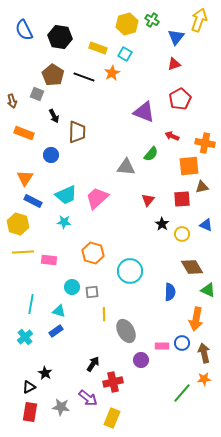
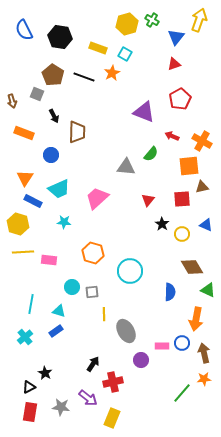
orange cross at (205, 143): moved 3 px left, 2 px up; rotated 18 degrees clockwise
cyan trapezoid at (66, 195): moved 7 px left, 6 px up
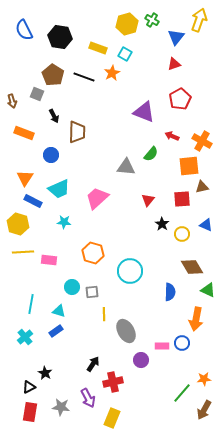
brown arrow at (204, 353): moved 57 px down; rotated 138 degrees counterclockwise
purple arrow at (88, 398): rotated 24 degrees clockwise
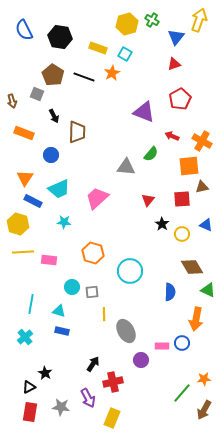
blue rectangle at (56, 331): moved 6 px right; rotated 48 degrees clockwise
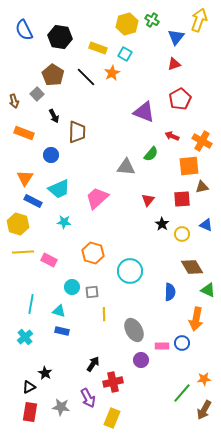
black line at (84, 77): moved 2 px right; rotated 25 degrees clockwise
gray square at (37, 94): rotated 24 degrees clockwise
brown arrow at (12, 101): moved 2 px right
pink rectangle at (49, 260): rotated 21 degrees clockwise
gray ellipse at (126, 331): moved 8 px right, 1 px up
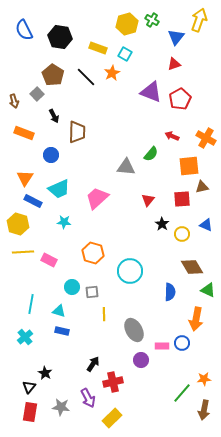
purple triangle at (144, 112): moved 7 px right, 20 px up
orange cross at (202, 141): moved 4 px right, 3 px up
black triangle at (29, 387): rotated 24 degrees counterclockwise
brown arrow at (204, 410): rotated 18 degrees counterclockwise
yellow rectangle at (112, 418): rotated 24 degrees clockwise
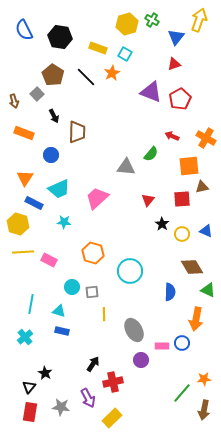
blue rectangle at (33, 201): moved 1 px right, 2 px down
blue triangle at (206, 225): moved 6 px down
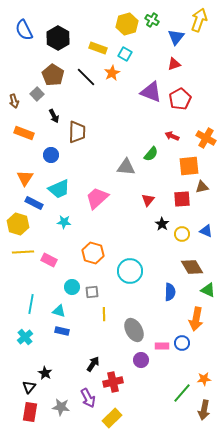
black hexagon at (60, 37): moved 2 px left, 1 px down; rotated 20 degrees clockwise
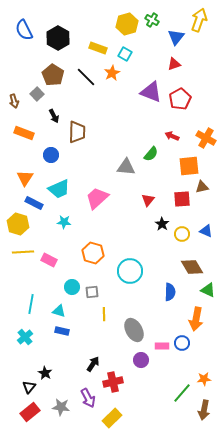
red rectangle at (30, 412): rotated 42 degrees clockwise
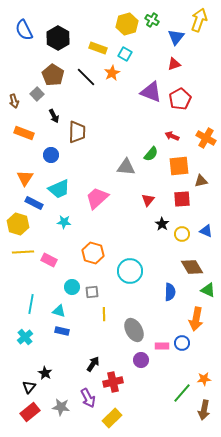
orange square at (189, 166): moved 10 px left
brown triangle at (202, 187): moved 1 px left, 6 px up
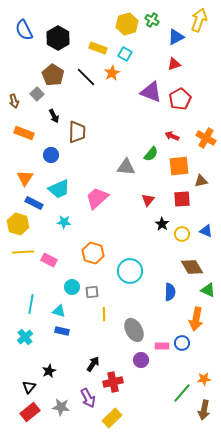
blue triangle at (176, 37): rotated 24 degrees clockwise
black star at (45, 373): moved 4 px right, 2 px up; rotated 16 degrees clockwise
